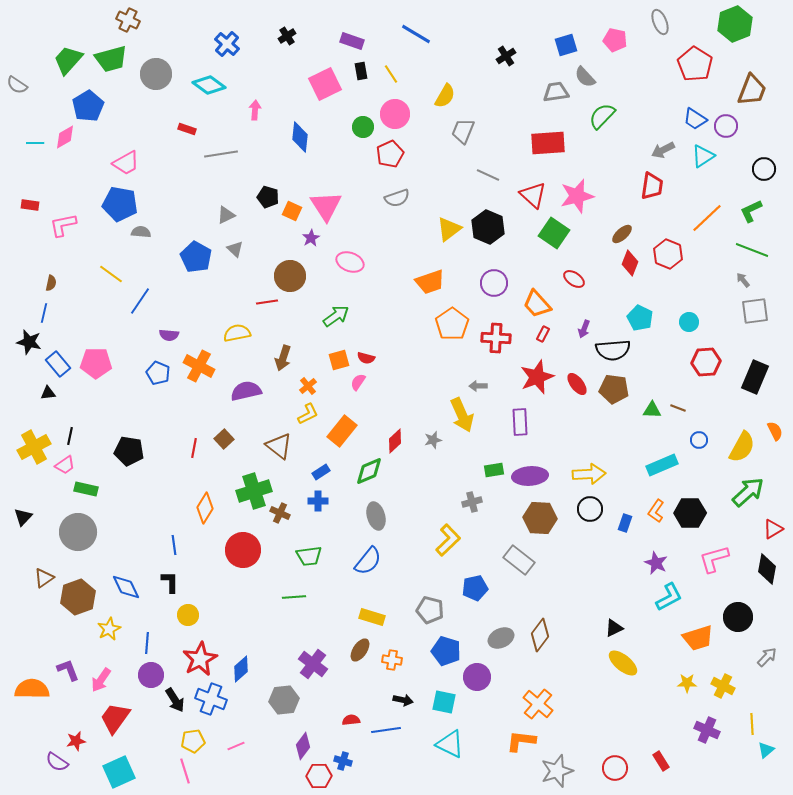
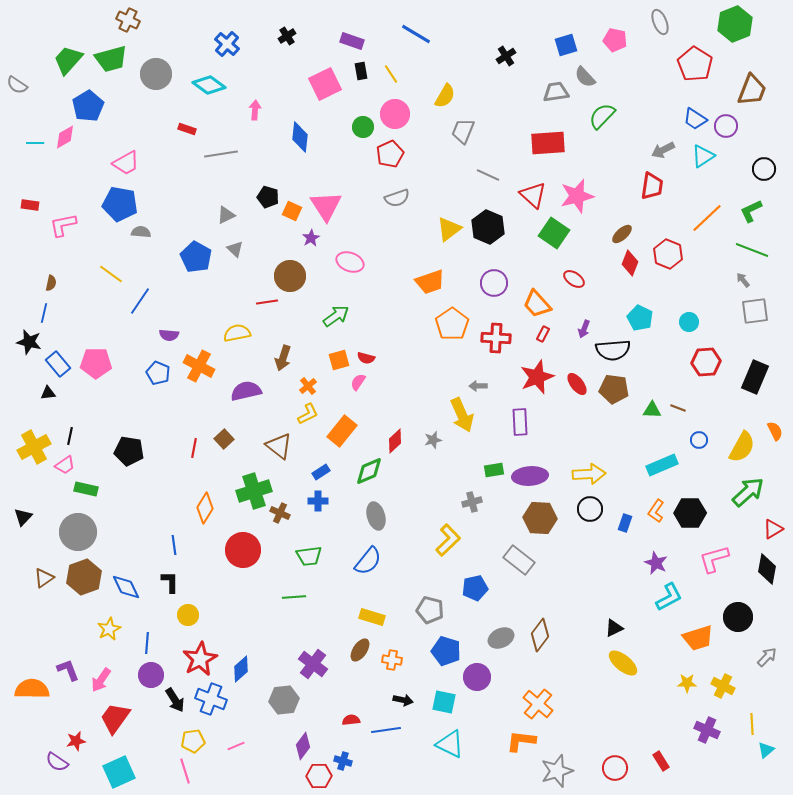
brown hexagon at (78, 597): moved 6 px right, 20 px up
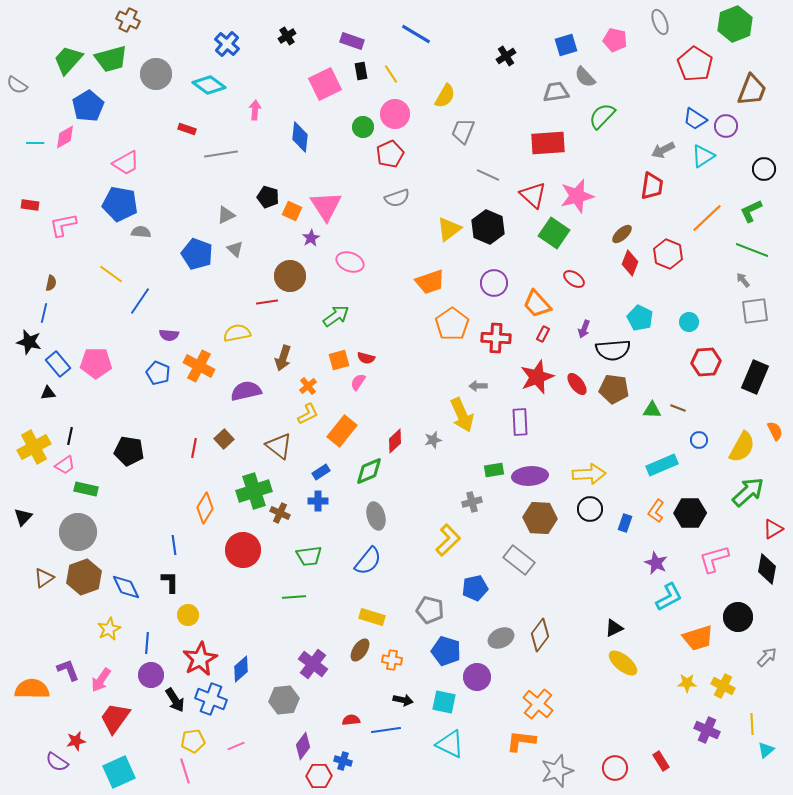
blue pentagon at (196, 257): moved 1 px right, 3 px up; rotated 8 degrees counterclockwise
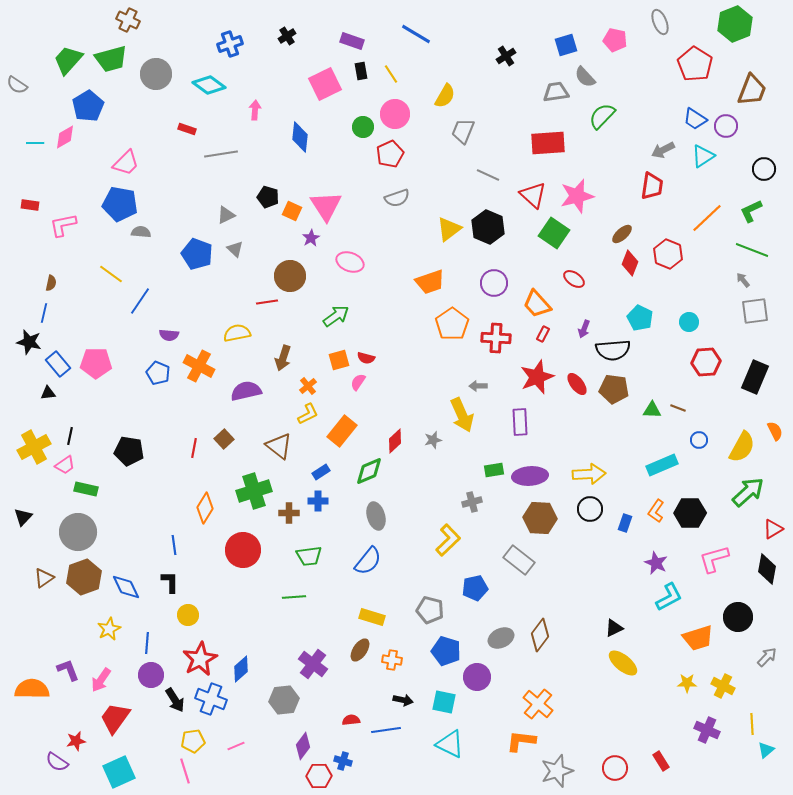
blue cross at (227, 44): moved 3 px right; rotated 30 degrees clockwise
pink trapezoid at (126, 163): rotated 16 degrees counterclockwise
brown cross at (280, 513): moved 9 px right; rotated 24 degrees counterclockwise
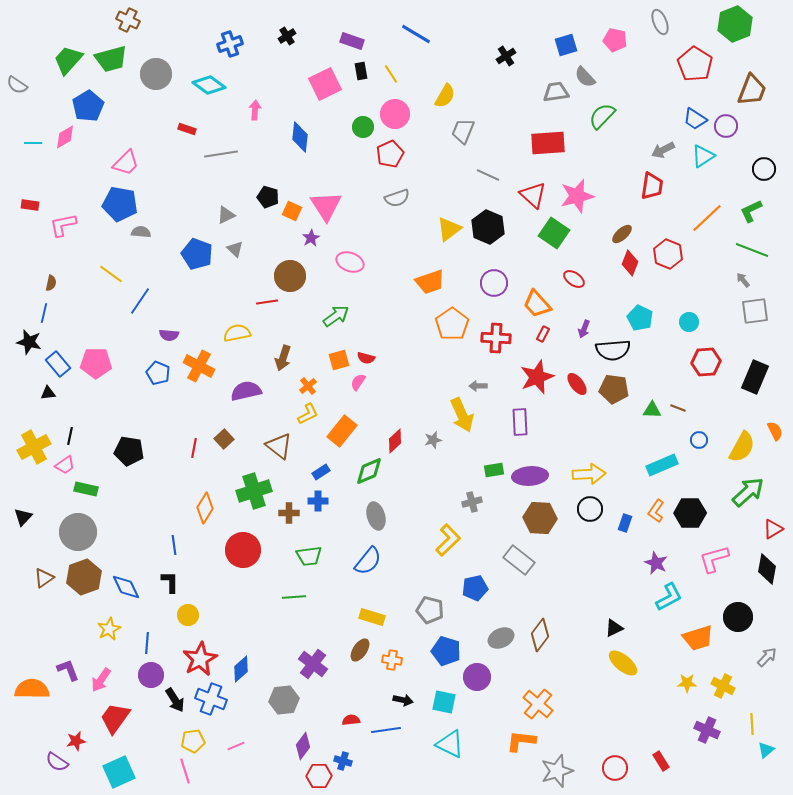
cyan line at (35, 143): moved 2 px left
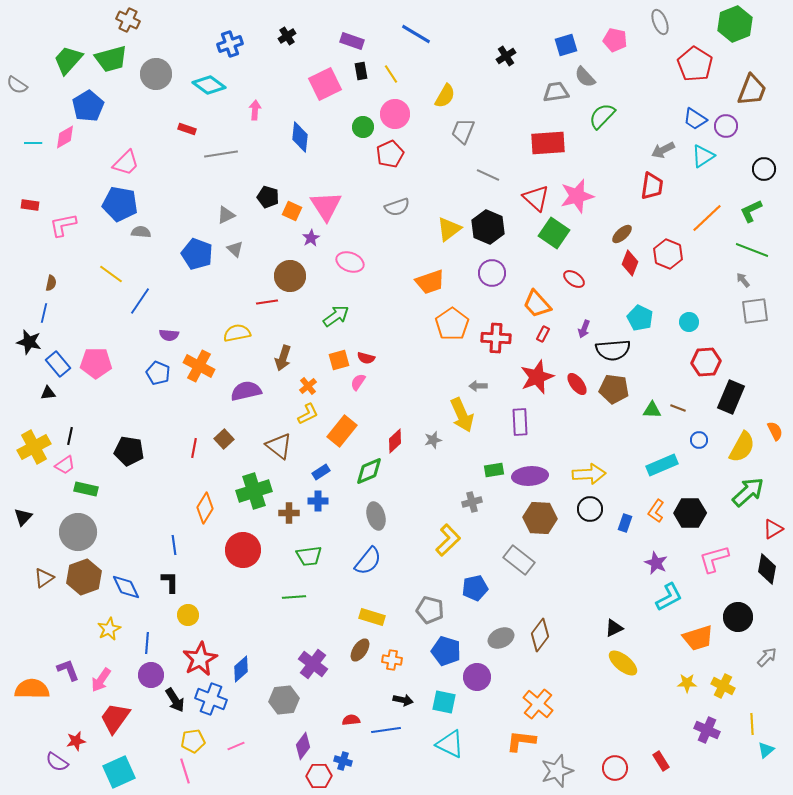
red triangle at (533, 195): moved 3 px right, 3 px down
gray semicircle at (397, 198): moved 9 px down
purple circle at (494, 283): moved 2 px left, 10 px up
black rectangle at (755, 377): moved 24 px left, 20 px down
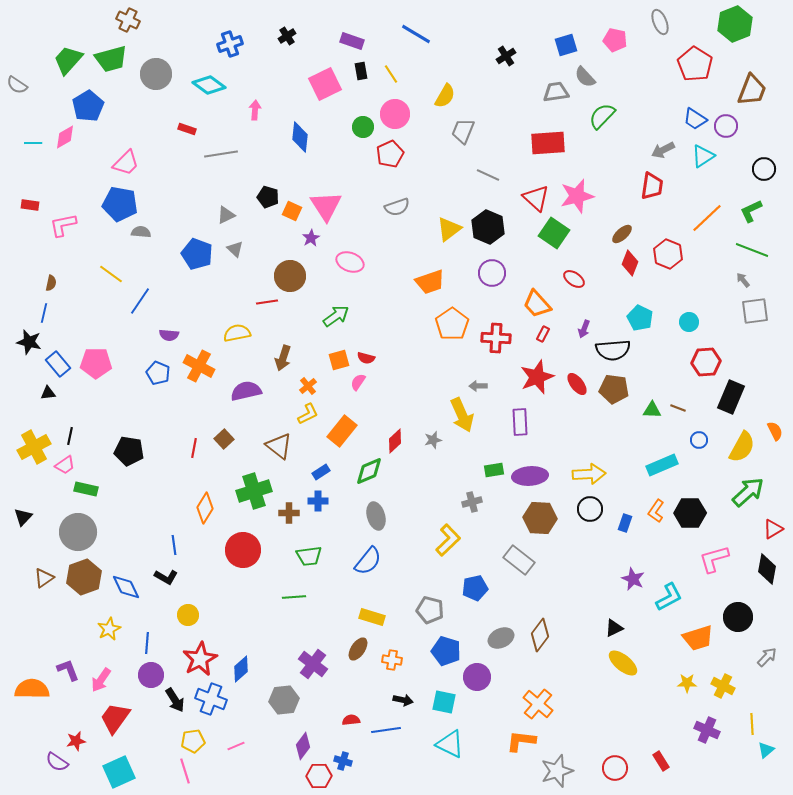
purple star at (656, 563): moved 23 px left, 16 px down
black L-shape at (170, 582): moved 4 px left, 5 px up; rotated 120 degrees clockwise
brown ellipse at (360, 650): moved 2 px left, 1 px up
